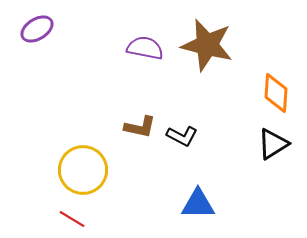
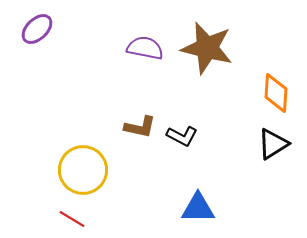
purple ellipse: rotated 12 degrees counterclockwise
brown star: moved 3 px down
blue triangle: moved 4 px down
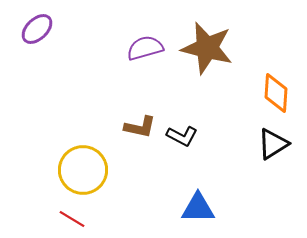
purple semicircle: rotated 27 degrees counterclockwise
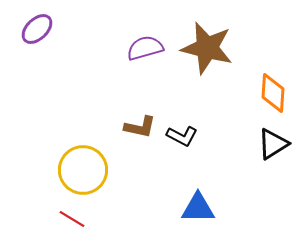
orange diamond: moved 3 px left
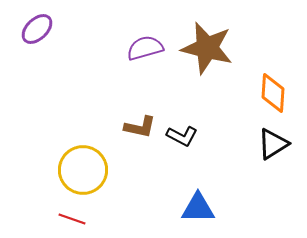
red line: rotated 12 degrees counterclockwise
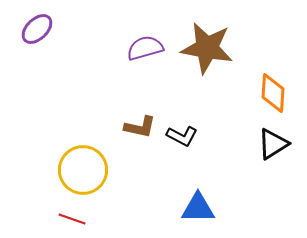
brown star: rotated 4 degrees counterclockwise
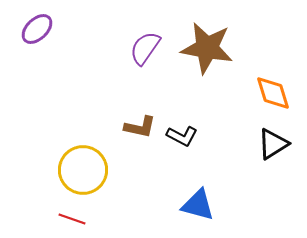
purple semicircle: rotated 39 degrees counterclockwise
orange diamond: rotated 21 degrees counterclockwise
blue triangle: moved 3 px up; rotated 15 degrees clockwise
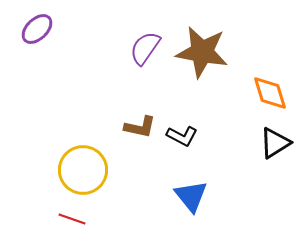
brown star: moved 5 px left, 4 px down
orange diamond: moved 3 px left
black triangle: moved 2 px right, 1 px up
blue triangle: moved 7 px left, 9 px up; rotated 36 degrees clockwise
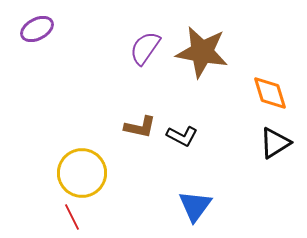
purple ellipse: rotated 16 degrees clockwise
yellow circle: moved 1 px left, 3 px down
blue triangle: moved 4 px right, 10 px down; rotated 15 degrees clockwise
red line: moved 2 px up; rotated 44 degrees clockwise
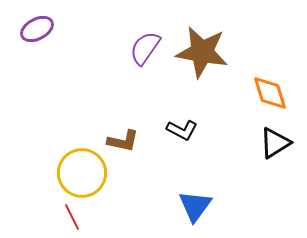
brown L-shape: moved 17 px left, 14 px down
black L-shape: moved 6 px up
